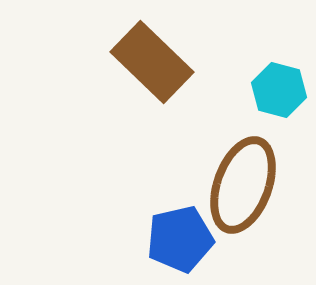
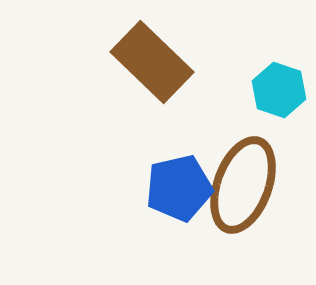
cyan hexagon: rotated 4 degrees clockwise
blue pentagon: moved 1 px left, 51 px up
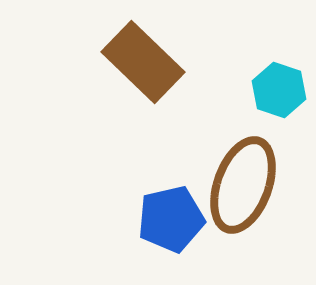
brown rectangle: moved 9 px left
blue pentagon: moved 8 px left, 31 px down
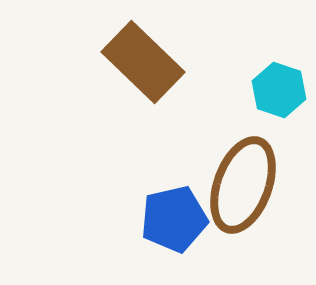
blue pentagon: moved 3 px right
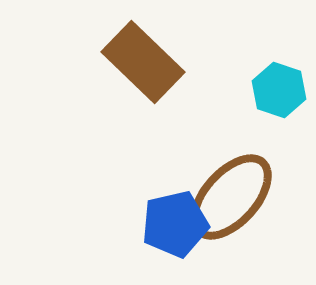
brown ellipse: moved 12 px left, 12 px down; rotated 22 degrees clockwise
blue pentagon: moved 1 px right, 5 px down
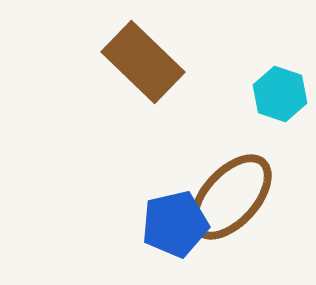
cyan hexagon: moved 1 px right, 4 px down
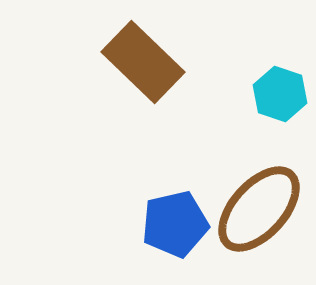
brown ellipse: moved 28 px right, 12 px down
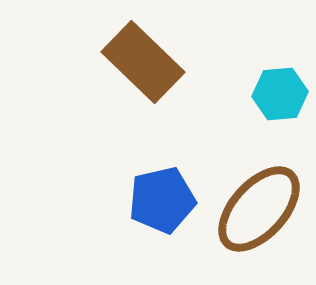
cyan hexagon: rotated 24 degrees counterclockwise
blue pentagon: moved 13 px left, 24 px up
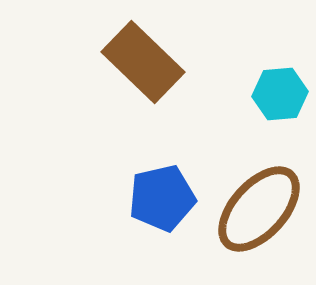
blue pentagon: moved 2 px up
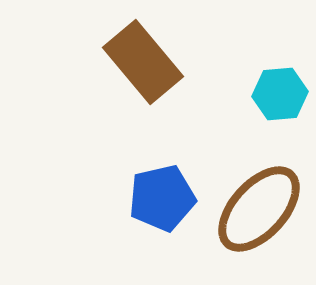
brown rectangle: rotated 6 degrees clockwise
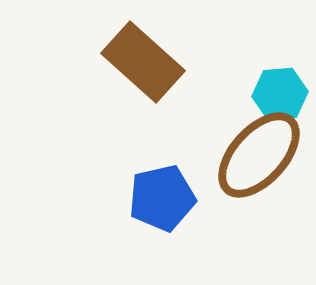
brown rectangle: rotated 8 degrees counterclockwise
brown ellipse: moved 54 px up
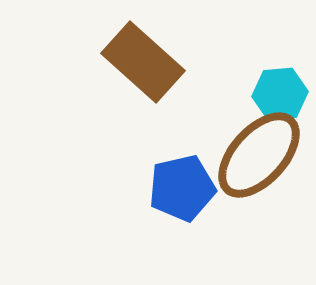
blue pentagon: moved 20 px right, 10 px up
